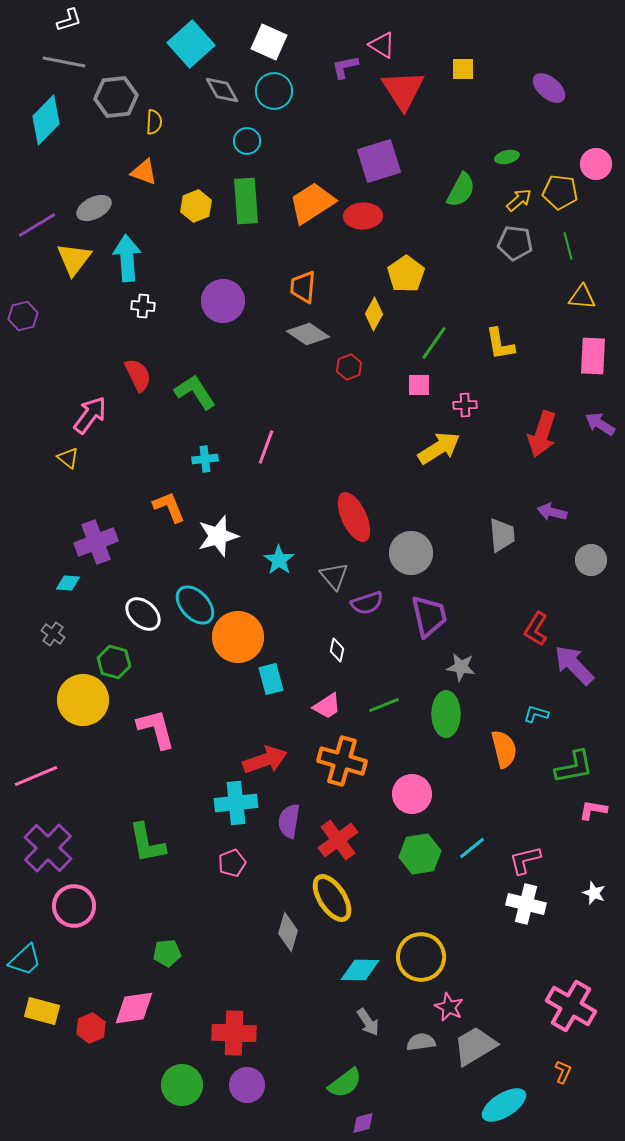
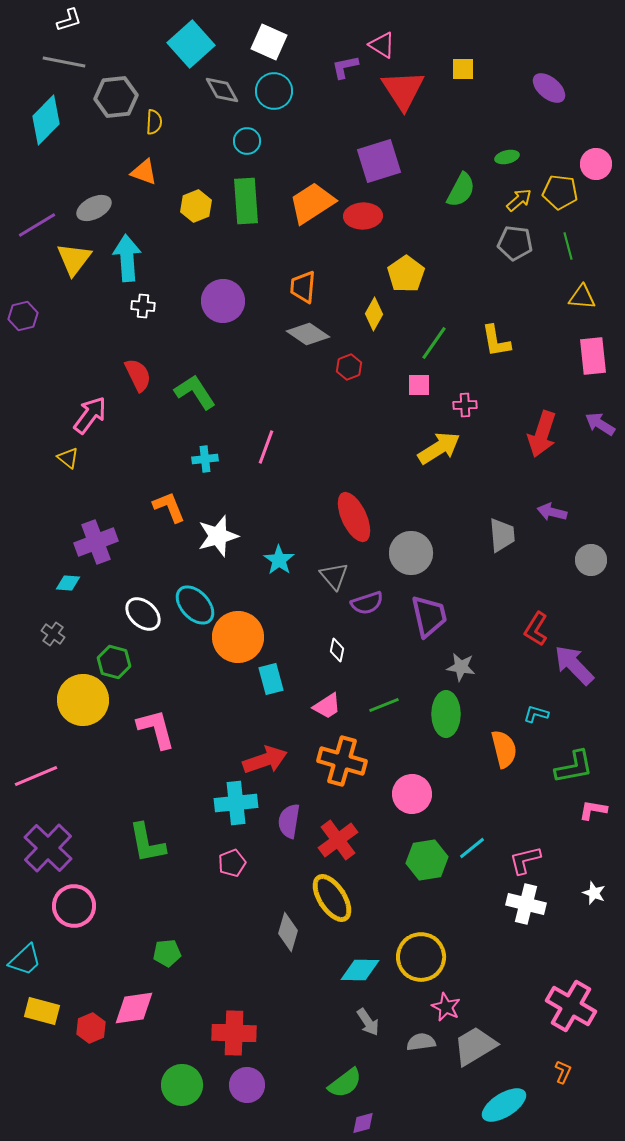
yellow L-shape at (500, 344): moved 4 px left, 3 px up
pink rectangle at (593, 356): rotated 9 degrees counterclockwise
green hexagon at (420, 854): moved 7 px right, 6 px down
pink star at (449, 1007): moved 3 px left
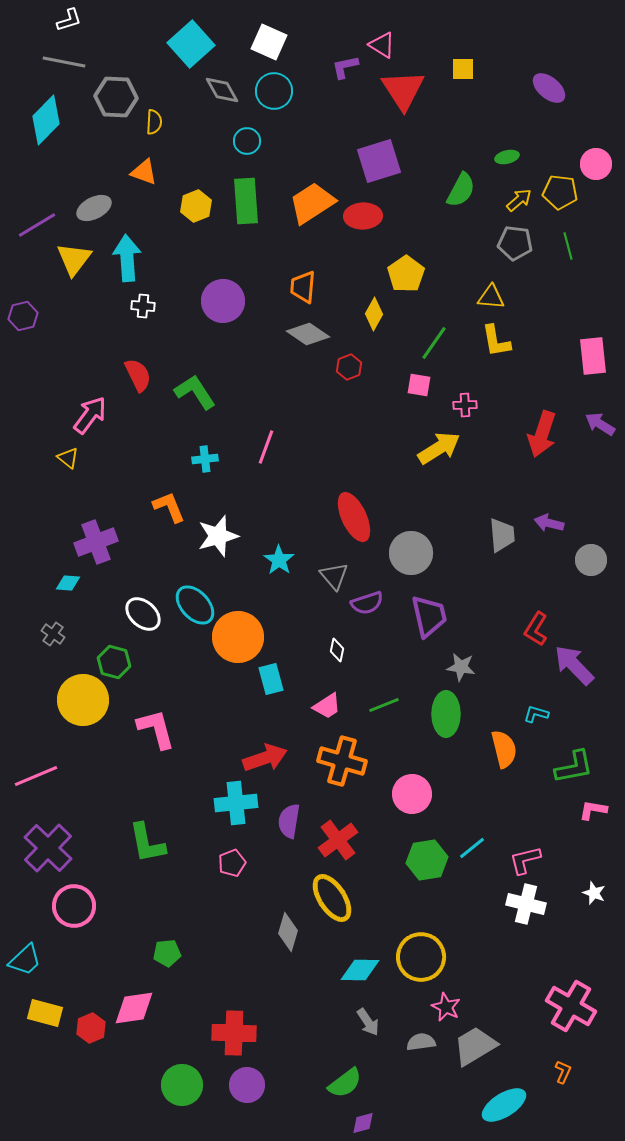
gray hexagon at (116, 97): rotated 9 degrees clockwise
yellow triangle at (582, 297): moved 91 px left
pink square at (419, 385): rotated 10 degrees clockwise
purple arrow at (552, 512): moved 3 px left, 11 px down
red arrow at (265, 760): moved 2 px up
yellow rectangle at (42, 1011): moved 3 px right, 2 px down
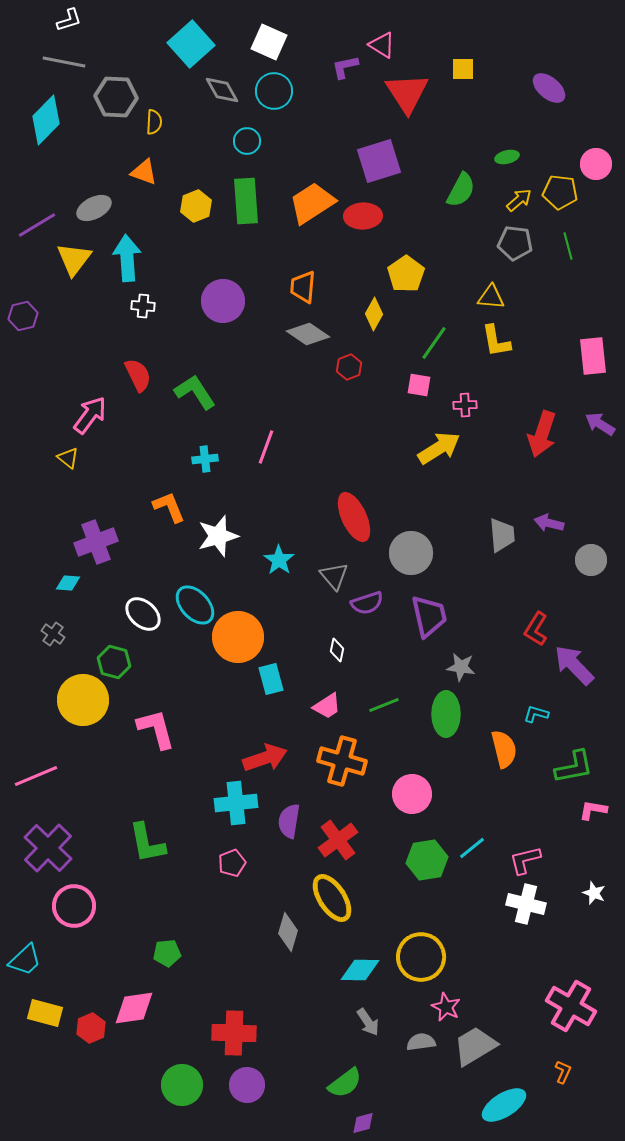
red triangle at (403, 90): moved 4 px right, 3 px down
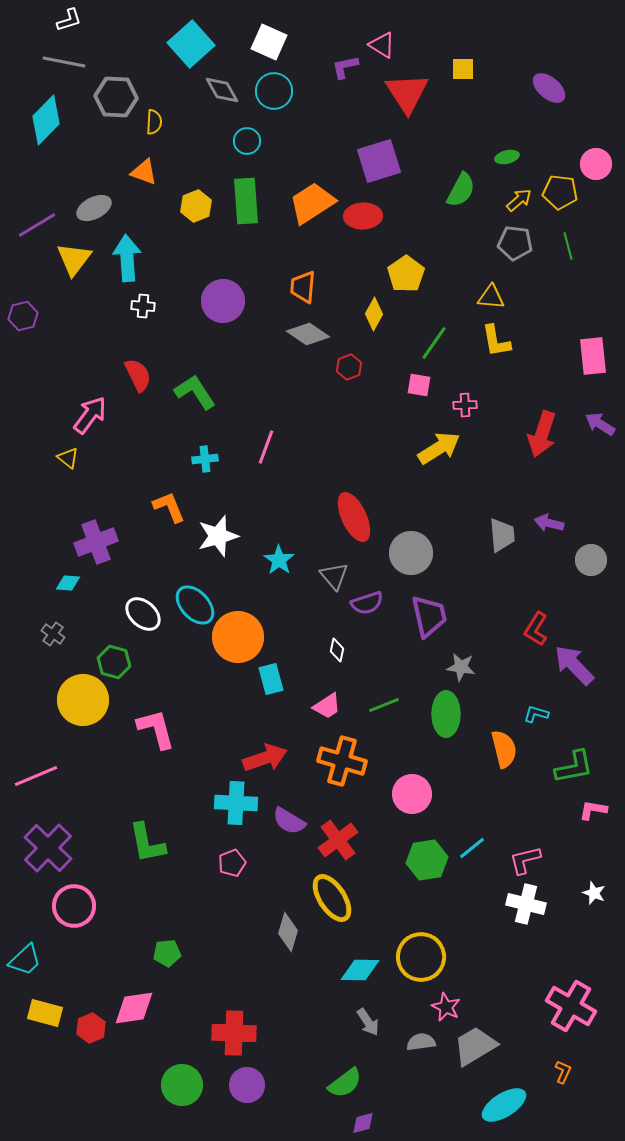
cyan cross at (236, 803): rotated 9 degrees clockwise
purple semicircle at (289, 821): rotated 68 degrees counterclockwise
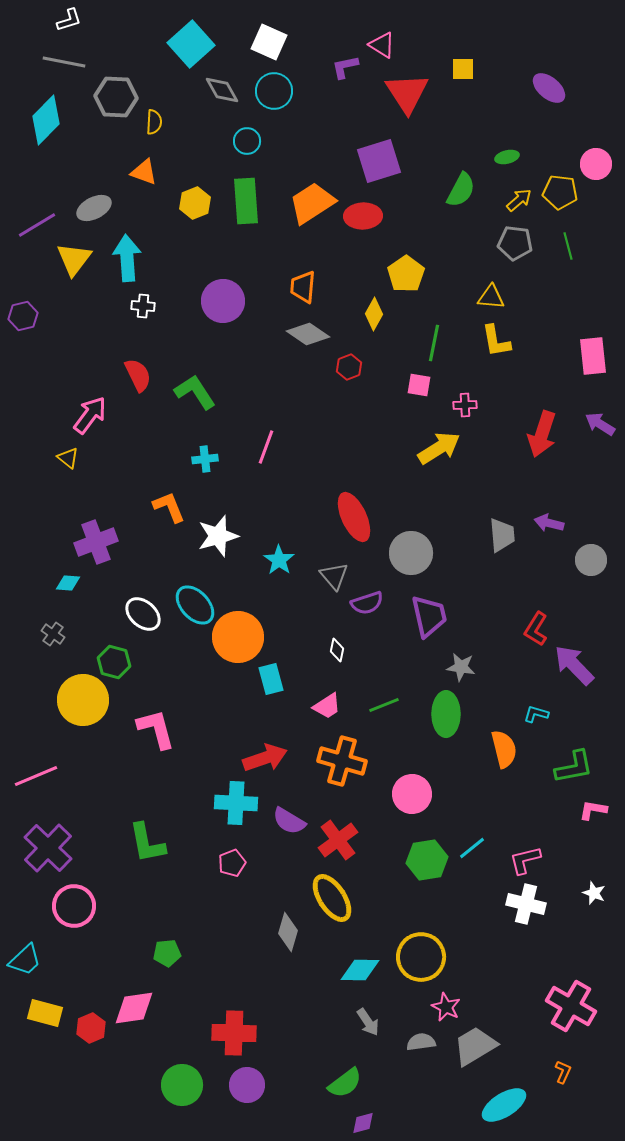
yellow hexagon at (196, 206): moved 1 px left, 3 px up
green line at (434, 343): rotated 24 degrees counterclockwise
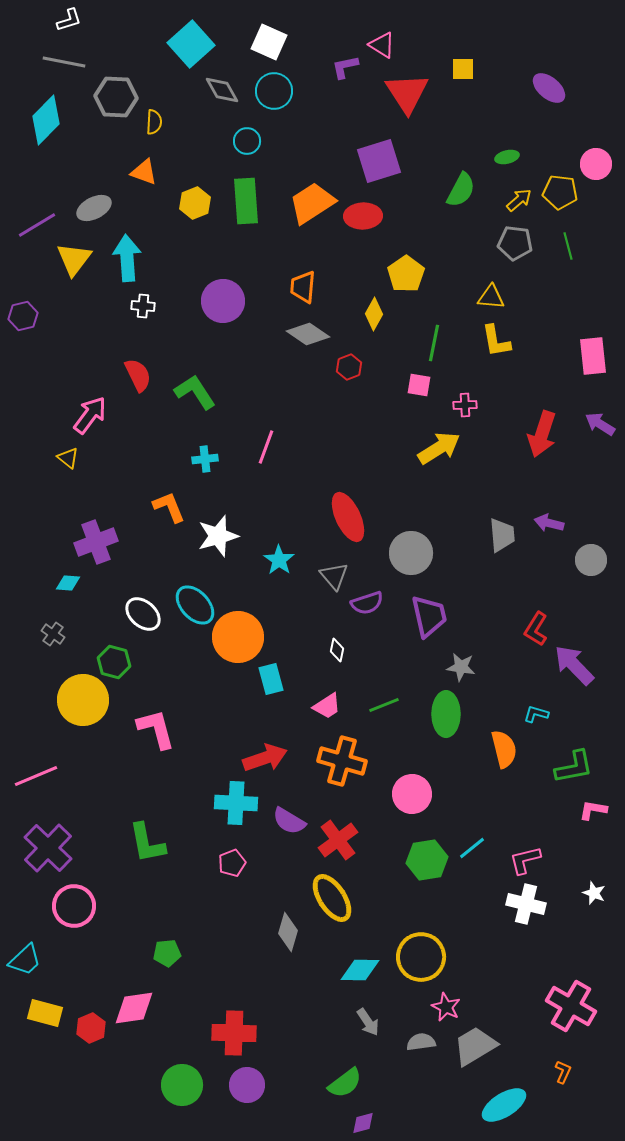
red ellipse at (354, 517): moved 6 px left
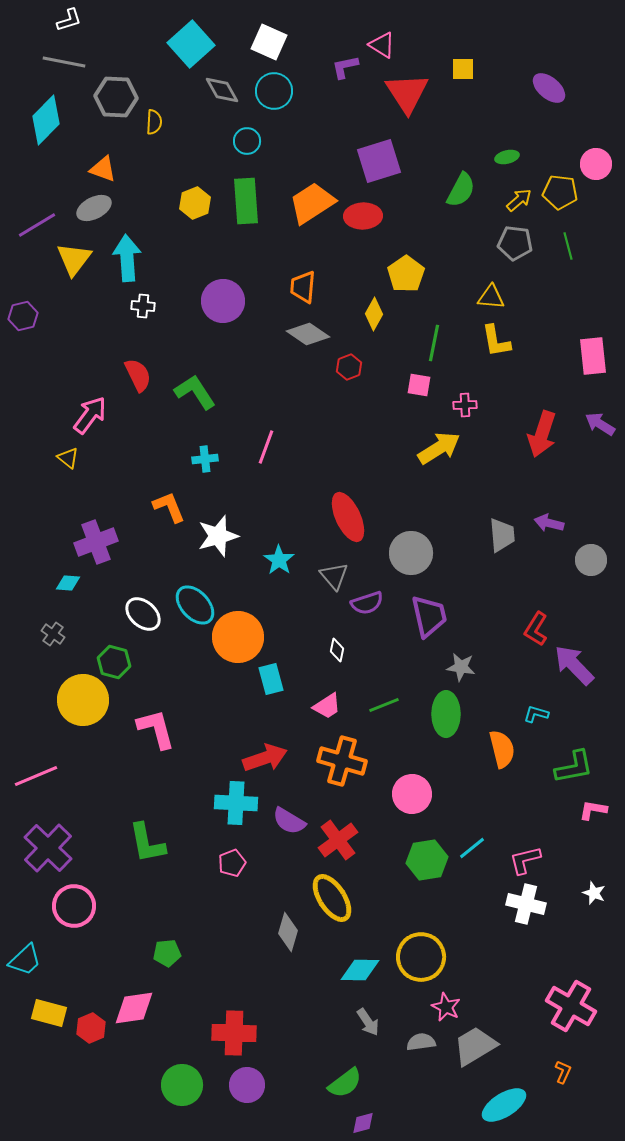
orange triangle at (144, 172): moved 41 px left, 3 px up
orange semicircle at (504, 749): moved 2 px left
yellow rectangle at (45, 1013): moved 4 px right
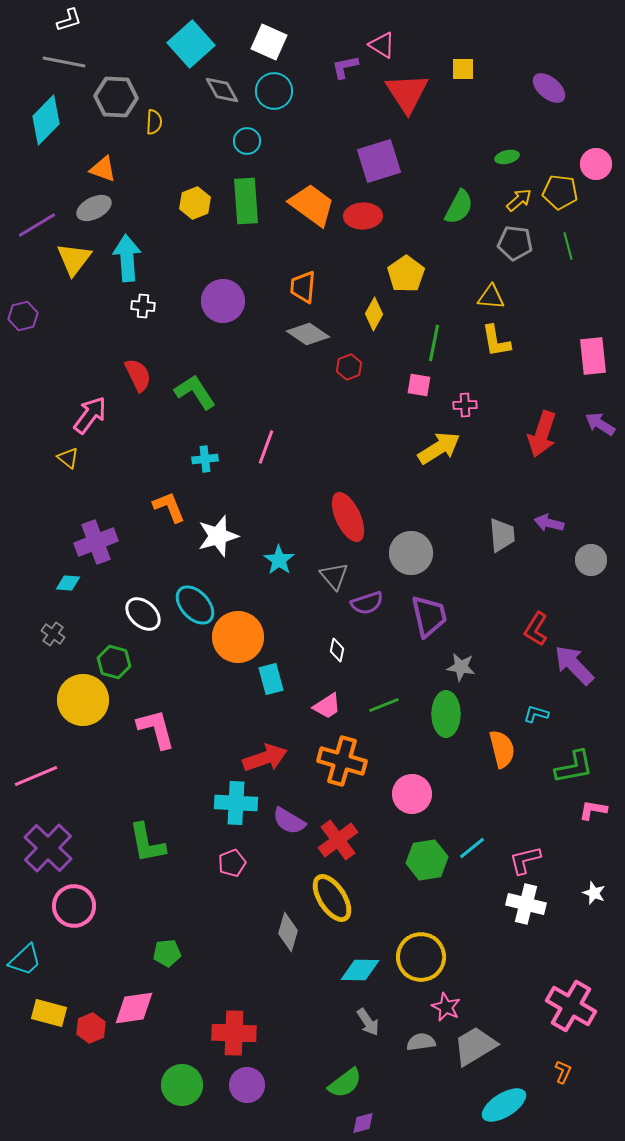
green semicircle at (461, 190): moved 2 px left, 17 px down
orange trapezoid at (312, 203): moved 2 px down; rotated 69 degrees clockwise
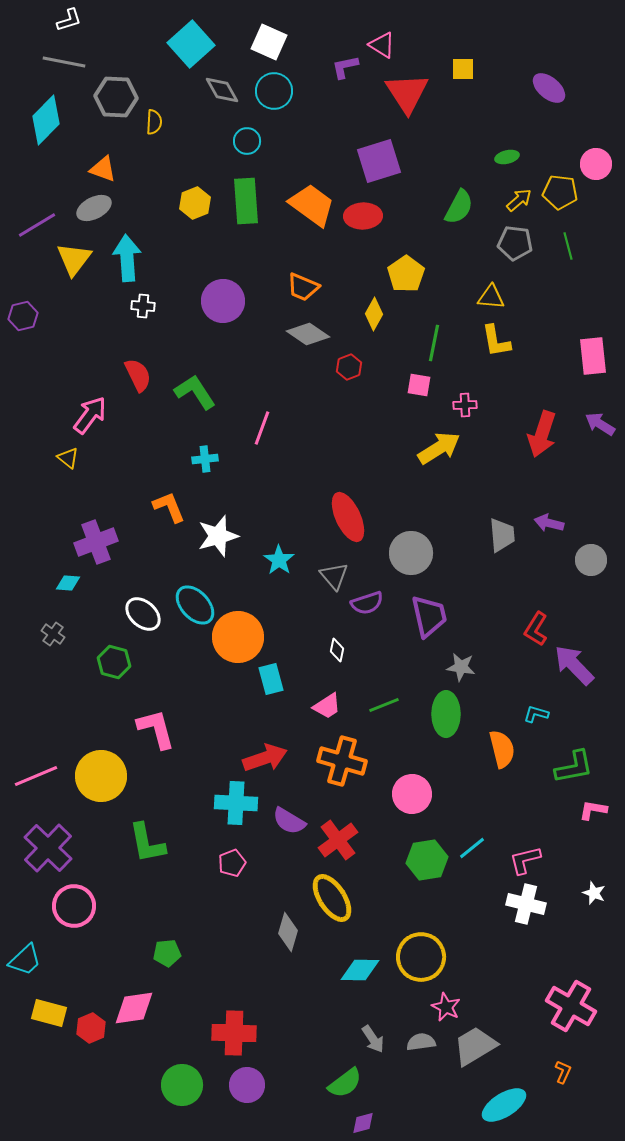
orange trapezoid at (303, 287): rotated 72 degrees counterclockwise
pink line at (266, 447): moved 4 px left, 19 px up
yellow circle at (83, 700): moved 18 px right, 76 px down
gray arrow at (368, 1022): moved 5 px right, 17 px down
